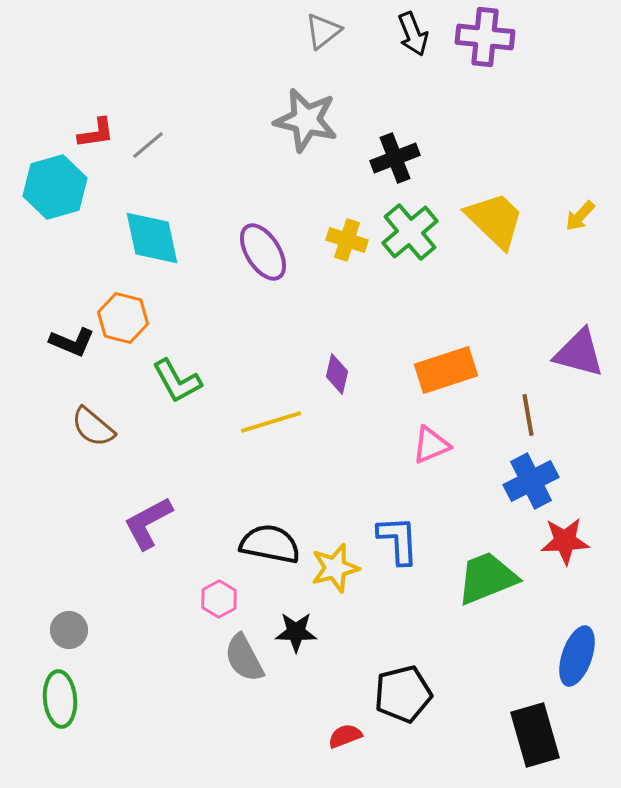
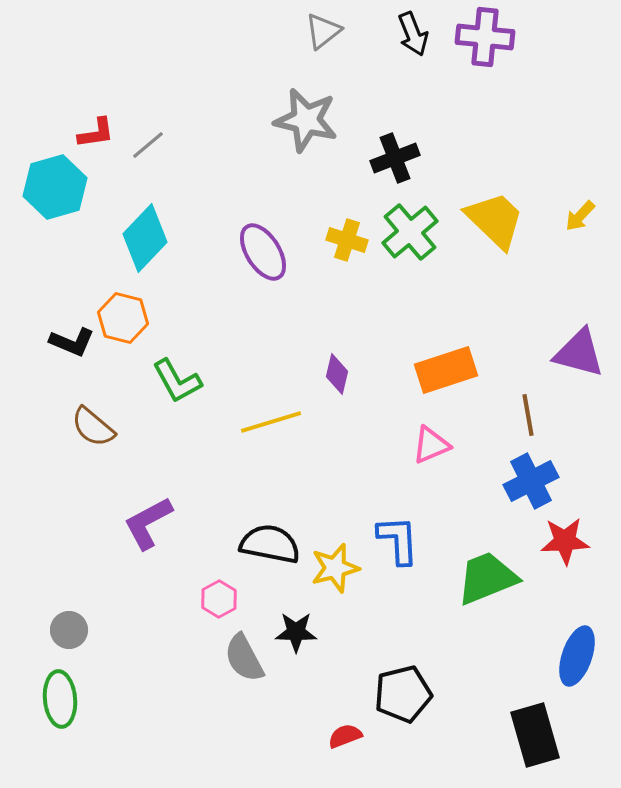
cyan diamond: moved 7 px left; rotated 56 degrees clockwise
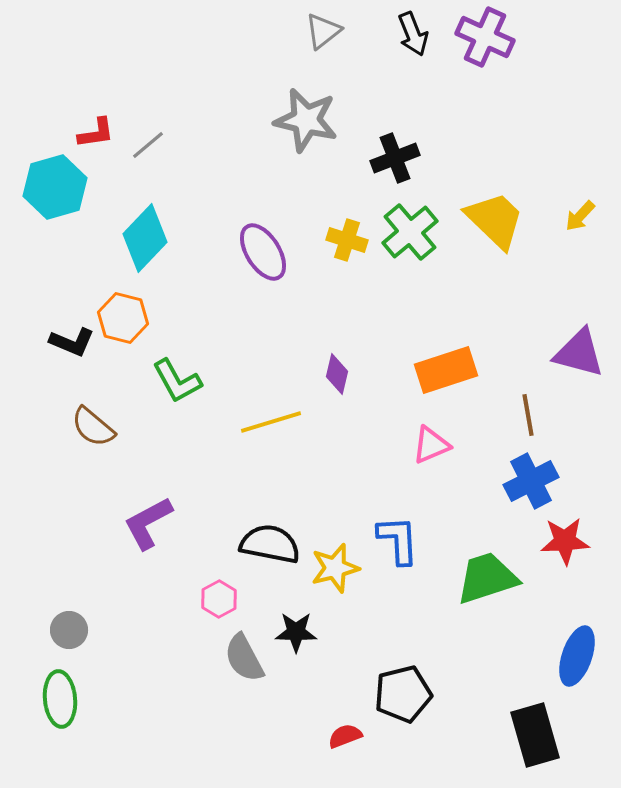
purple cross: rotated 18 degrees clockwise
green trapezoid: rotated 4 degrees clockwise
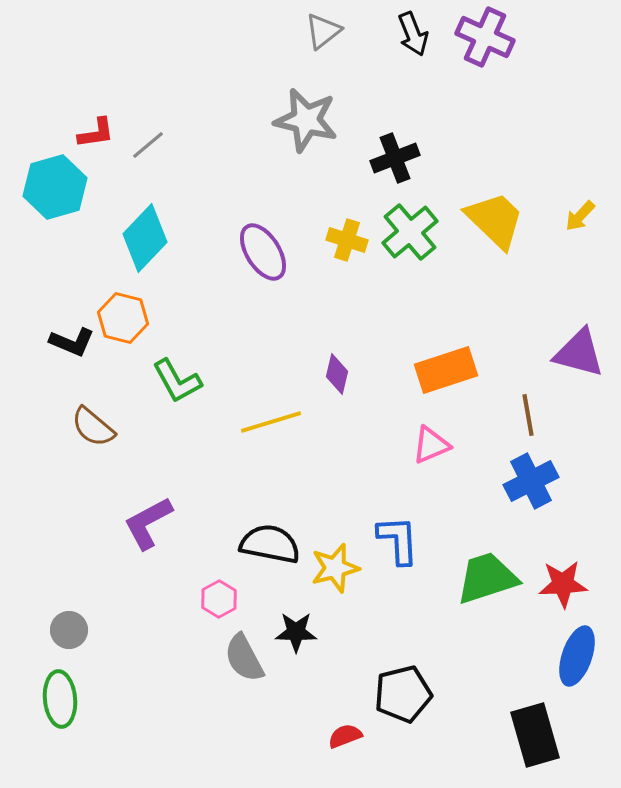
red star: moved 2 px left, 43 px down
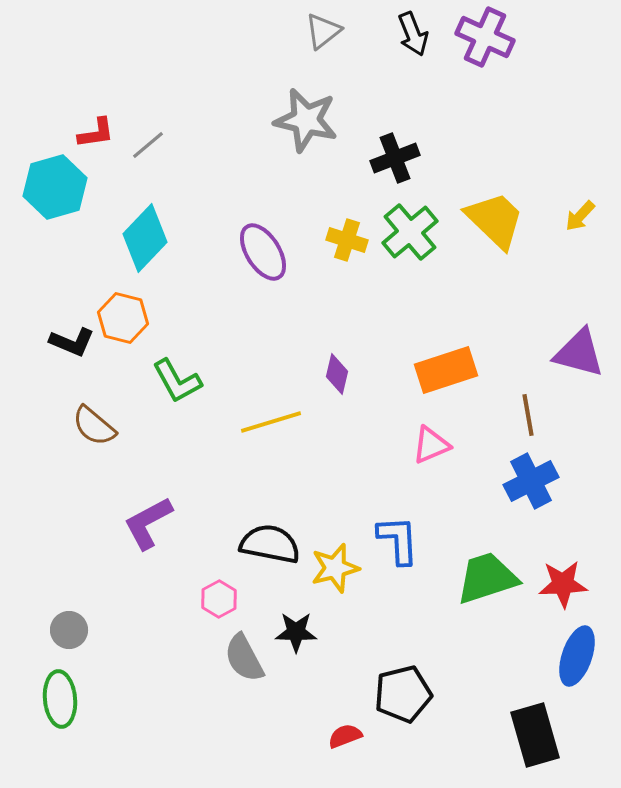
brown semicircle: moved 1 px right, 1 px up
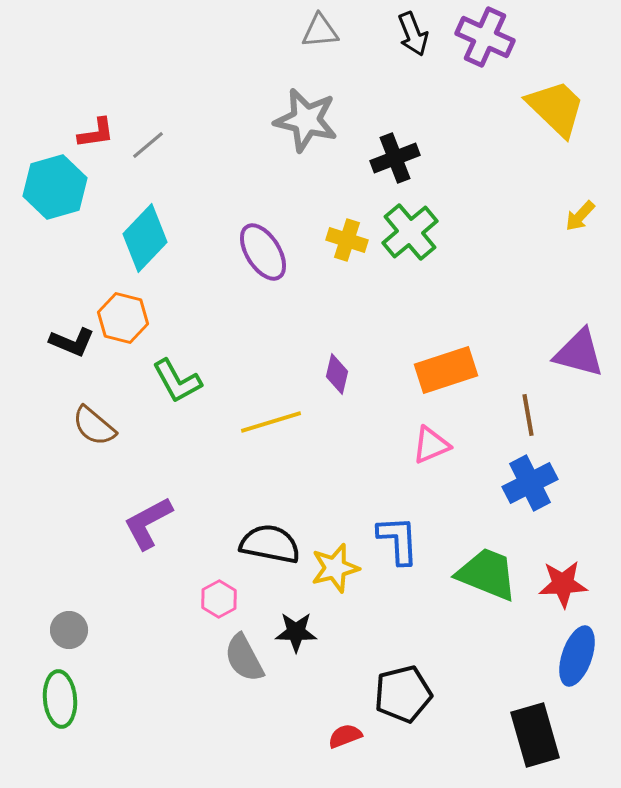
gray triangle: moved 3 px left; rotated 33 degrees clockwise
yellow trapezoid: moved 61 px right, 112 px up
blue cross: moved 1 px left, 2 px down
green trapezoid: moved 4 px up; rotated 40 degrees clockwise
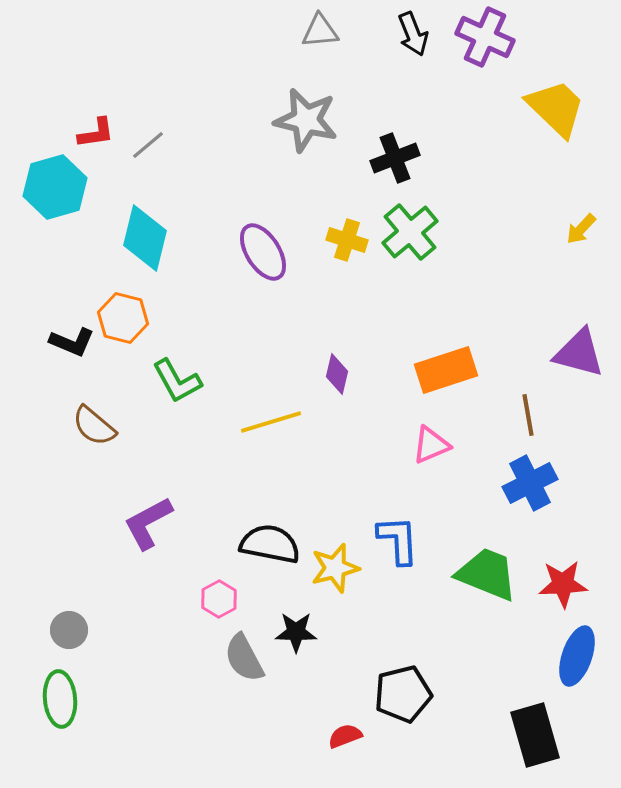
yellow arrow: moved 1 px right, 13 px down
cyan diamond: rotated 30 degrees counterclockwise
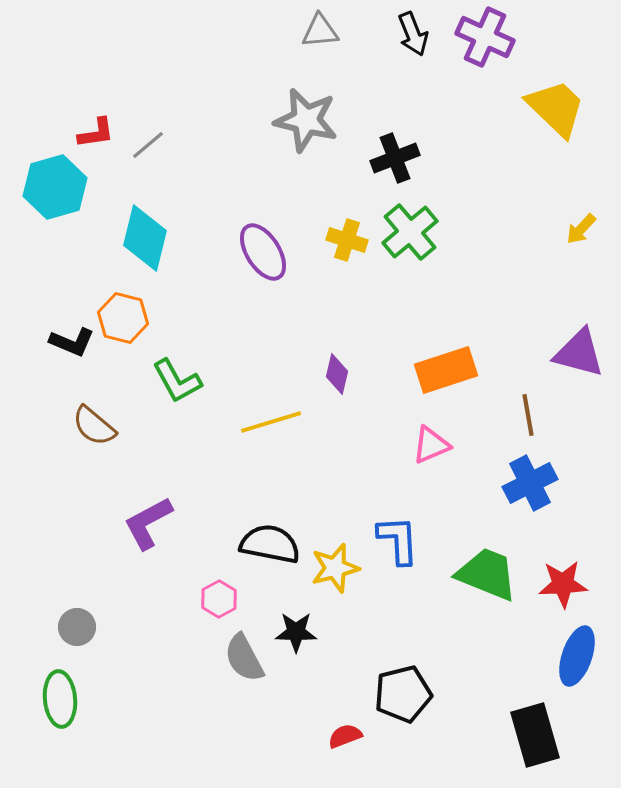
gray circle: moved 8 px right, 3 px up
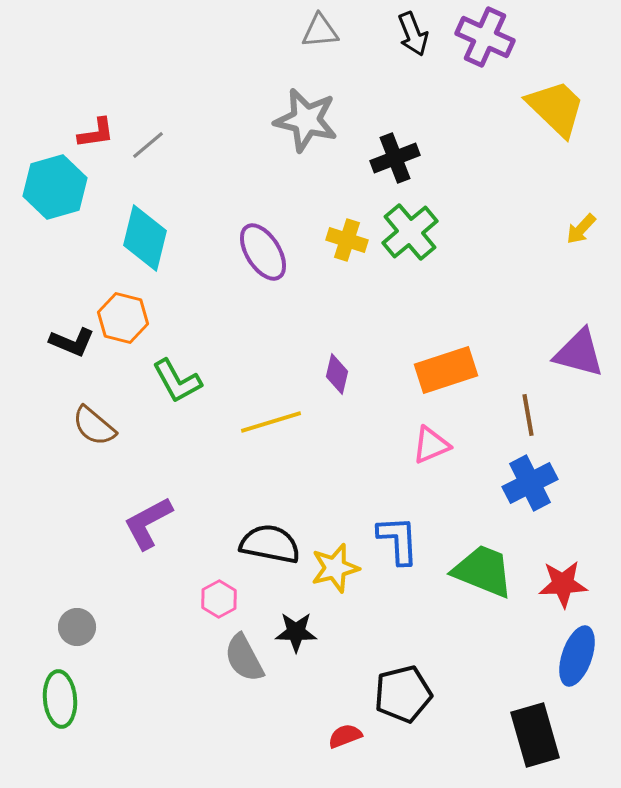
green trapezoid: moved 4 px left, 3 px up
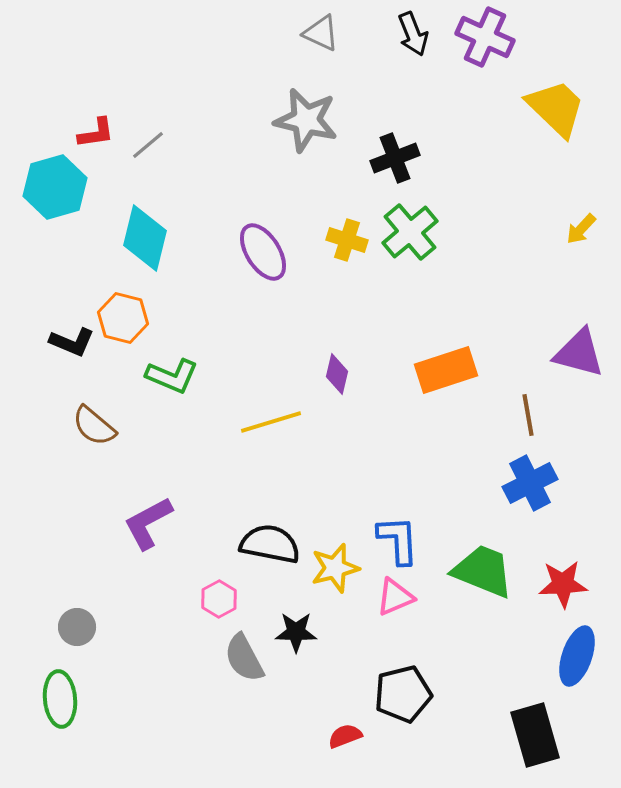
gray triangle: moved 1 px right, 2 px down; rotated 30 degrees clockwise
green L-shape: moved 5 px left, 5 px up; rotated 38 degrees counterclockwise
pink triangle: moved 36 px left, 152 px down
